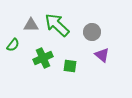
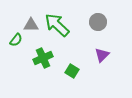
gray circle: moved 6 px right, 10 px up
green semicircle: moved 3 px right, 5 px up
purple triangle: rotated 35 degrees clockwise
green square: moved 2 px right, 5 px down; rotated 24 degrees clockwise
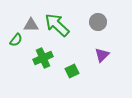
green square: rotated 32 degrees clockwise
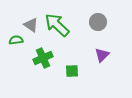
gray triangle: rotated 35 degrees clockwise
green semicircle: rotated 136 degrees counterclockwise
green square: rotated 24 degrees clockwise
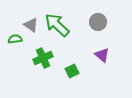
green semicircle: moved 1 px left, 1 px up
purple triangle: rotated 35 degrees counterclockwise
green square: rotated 24 degrees counterclockwise
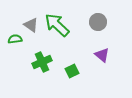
green cross: moved 1 px left, 4 px down
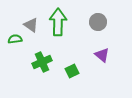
green arrow: moved 1 px right, 3 px up; rotated 48 degrees clockwise
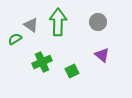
green semicircle: rotated 24 degrees counterclockwise
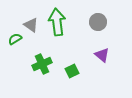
green arrow: moved 1 px left; rotated 8 degrees counterclockwise
green cross: moved 2 px down
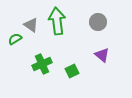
green arrow: moved 1 px up
